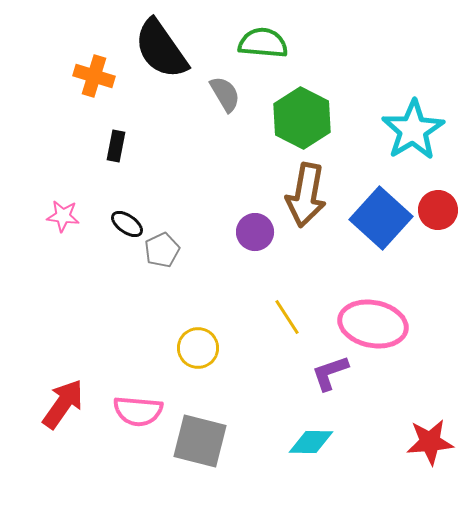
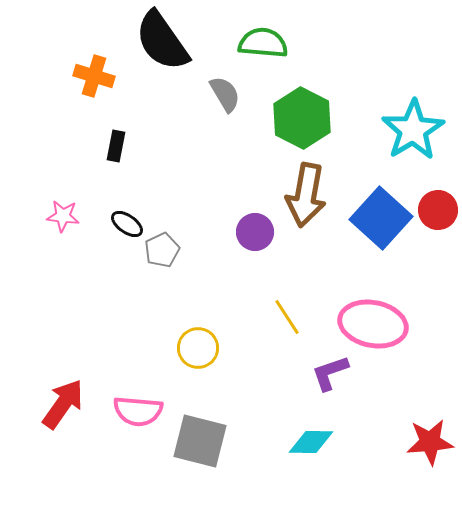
black semicircle: moved 1 px right, 8 px up
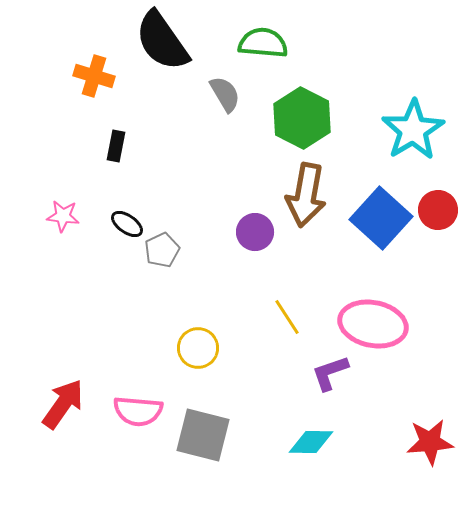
gray square: moved 3 px right, 6 px up
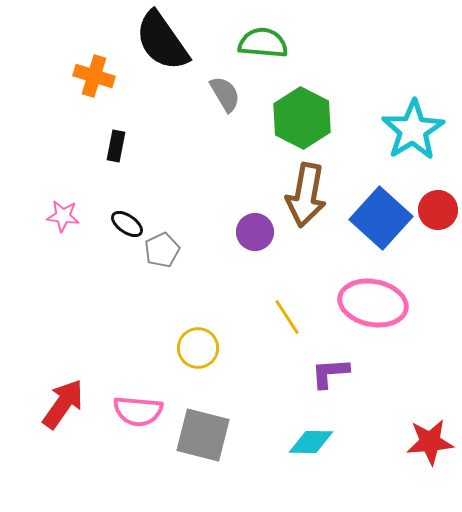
pink ellipse: moved 21 px up
purple L-shape: rotated 15 degrees clockwise
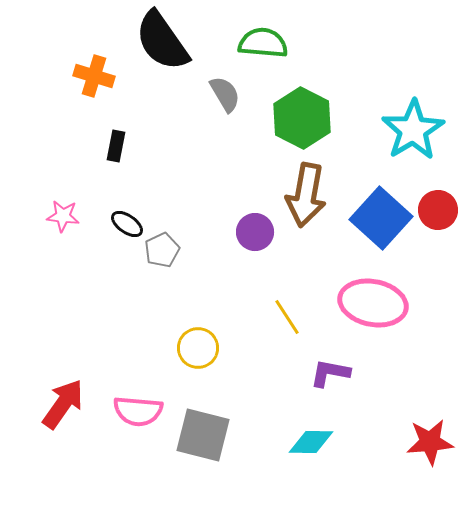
purple L-shape: rotated 15 degrees clockwise
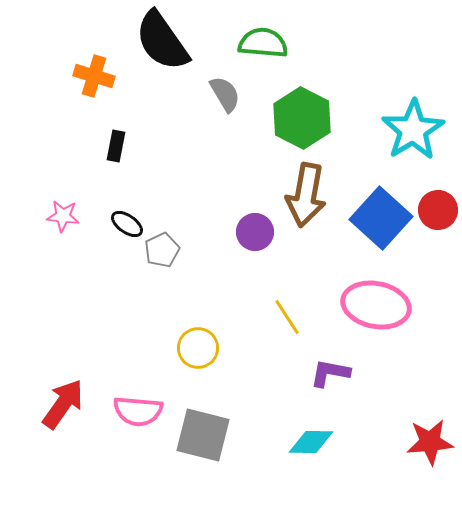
pink ellipse: moved 3 px right, 2 px down
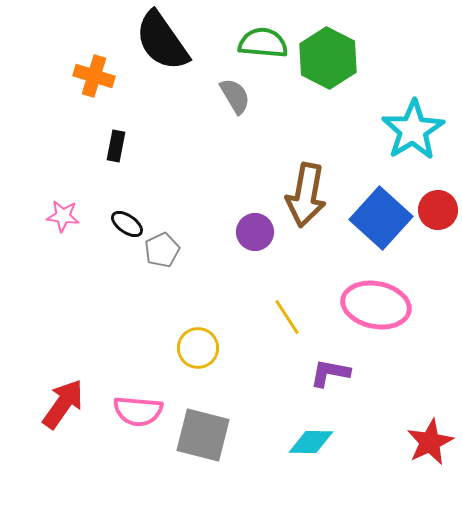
gray semicircle: moved 10 px right, 2 px down
green hexagon: moved 26 px right, 60 px up
red star: rotated 21 degrees counterclockwise
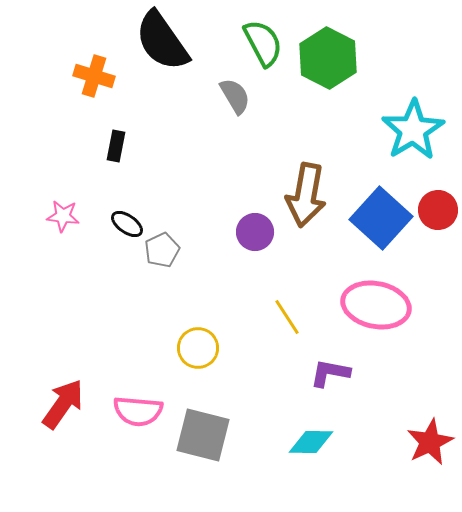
green semicircle: rotated 57 degrees clockwise
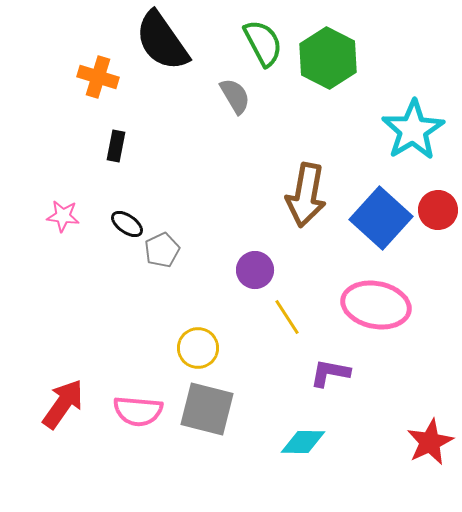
orange cross: moved 4 px right, 1 px down
purple circle: moved 38 px down
gray square: moved 4 px right, 26 px up
cyan diamond: moved 8 px left
